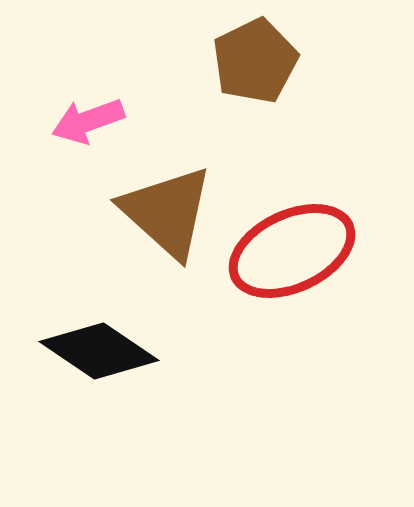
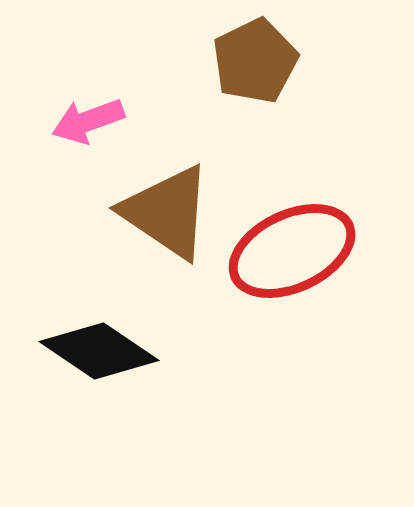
brown triangle: rotated 8 degrees counterclockwise
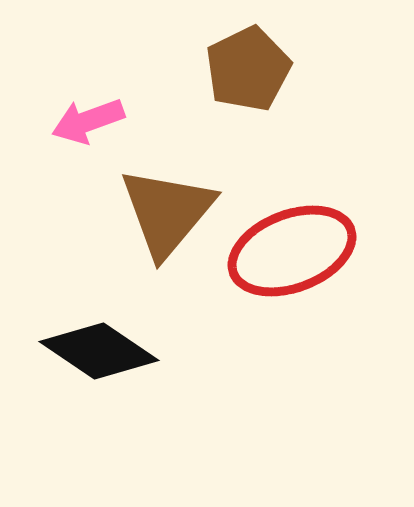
brown pentagon: moved 7 px left, 8 px down
brown triangle: rotated 36 degrees clockwise
red ellipse: rotated 4 degrees clockwise
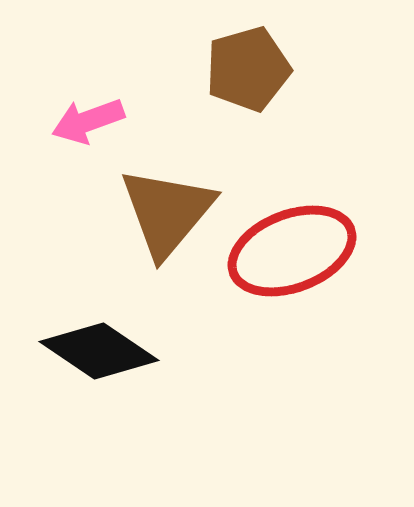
brown pentagon: rotated 10 degrees clockwise
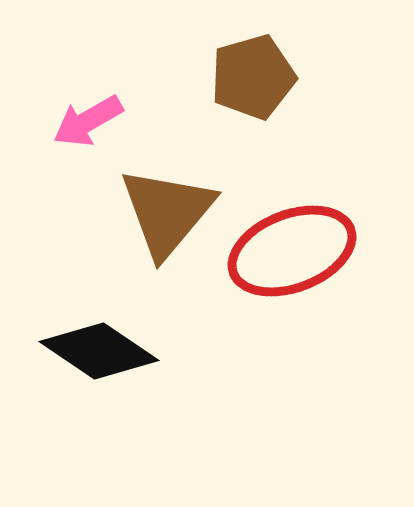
brown pentagon: moved 5 px right, 8 px down
pink arrow: rotated 10 degrees counterclockwise
